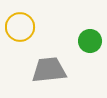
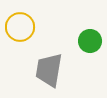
gray trapezoid: rotated 75 degrees counterclockwise
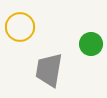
green circle: moved 1 px right, 3 px down
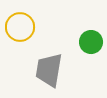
green circle: moved 2 px up
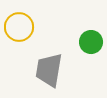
yellow circle: moved 1 px left
